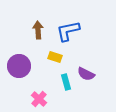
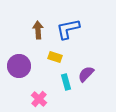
blue L-shape: moved 2 px up
purple semicircle: rotated 108 degrees clockwise
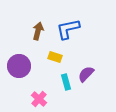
brown arrow: moved 1 px down; rotated 18 degrees clockwise
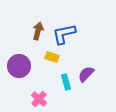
blue L-shape: moved 4 px left, 5 px down
yellow rectangle: moved 3 px left
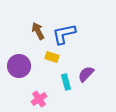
brown arrow: rotated 42 degrees counterclockwise
pink cross: rotated 14 degrees clockwise
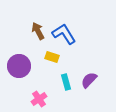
blue L-shape: rotated 70 degrees clockwise
purple semicircle: moved 3 px right, 6 px down
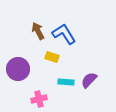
purple circle: moved 1 px left, 3 px down
cyan rectangle: rotated 70 degrees counterclockwise
pink cross: rotated 21 degrees clockwise
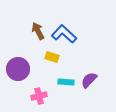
blue L-shape: rotated 15 degrees counterclockwise
pink cross: moved 3 px up
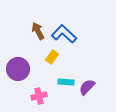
yellow rectangle: rotated 72 degrees counterclockwise
purple semicircle: moved 2 px left, 7 px down
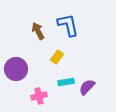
blue L-shape: moved 4 px right, 9 px up; rotated 35 degrees clockwise
yellow rectangle: moved 5 px right
purple circle: moved 2 px left
cyan rectangle: rotated 14 degrees counterclockwise
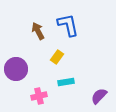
purple semicircle: moved 12 px right, 9 px down
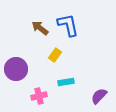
brown arrow: moved 2 px right, 3 px up; rotated 24 degrees counterclockwise
yellow rectangle: moved 2 px left, 2 px up
